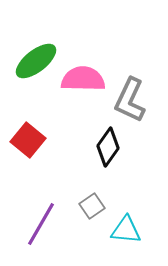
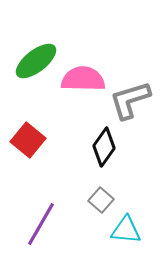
gray L-shape: rotated 48 degrees clockwise
black diamond: moved 4 px left
gray square: moved 9 px right, 6 px up; rotated 15 degrees counterclockwise
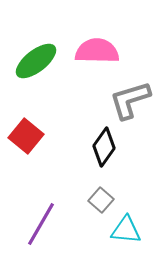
pink semicircle: moved 14 px right, 28 px up
red square: moved 2 px left, 4 px up
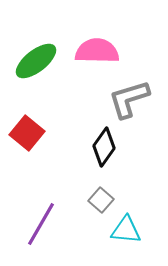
gray L-shape: moved 1 px left, 1 px up
red square: moved 1 px right, 3 px up
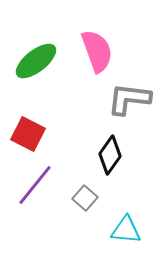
pink semicircle: rotated 69 degrees clockwise
gray L-shape: rotated 24 degrees clockwise
red square: moved 1 px right, 1 px down; rotated 12 degrees counterclockwise
black diamond: moved 6 px right, 8 px down
gray square: moved 16 px left, 2 px up
purple line: moved 6 px left, 39 px up; rotated 9 degrees clockwise
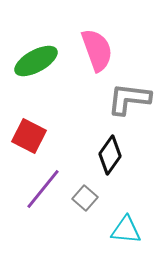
pink semicircle: moved 1 px up
green ellipse: rotated 9 degrees clockwise
red square: moved 1 px right, 2 px down
purple line: moved 8 px right, 4 px down
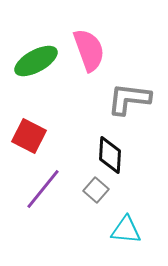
pink semicircle: moved 8 px left
black diamond: rotated 33 degrees counterclockwise
gray square: moved 11 px right, 8 px up
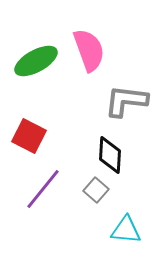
gray L-shape: moved 3 px left, 2 px down
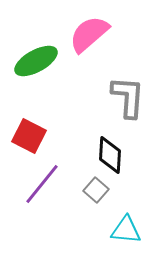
pink semicircle: moved 16 px up; rotated 111 degrees counterclockwise
gray L-shape: moved 2 px right, 4 px up; rotated 87 degrees clockwise
purple line: moved 1 px left, 5 px up
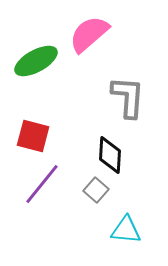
red square: moved 4 px right; rotated 12 degrees counterclockwise
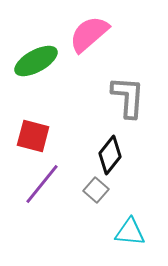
black diamond: rotated 36 degrees clockwise
cyan triangle: moved 4 px right, 2 px down
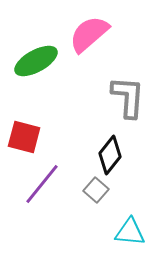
red square: moved 9 px left, 1 px down
